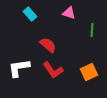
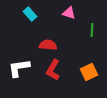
red semicircle: rotated 36 degrees counterclockwise
red L-shape: rotated 65 degrees clockwise
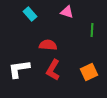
pink triangle: moved 2 px left, 1 px up
white L-shape: moved 1 px down
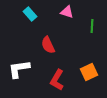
green line: moved 4 px up
red semicircle: rotated 120 degrees counterclockwise
red L-shape: moved 4 px right, 10 px down
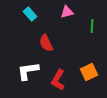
pink triangle: rotated 32 degrees counterclockwise
red semicircle: moved 2 px left, 2 px up
white L-shape: moved 9 px right, 2 px down
red L-shape: moved 1 px right
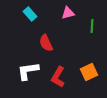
pink triangle: moved 1 px right, 1 px down
red L-shape: moved 3 px up
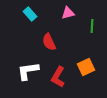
red semicircle: moved 3 px right, 1 px up
orange square: moved 3 px left, 5 px up
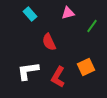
green line: rotated 32 degrees clockwise
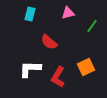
cyan rectangle: rotated 56 degrees clockwise
red semicircle: rotated 24 degrees counterclockwise
white L-shape: moved 2 px right, 2 px up; rotated 10 degrees clockwise
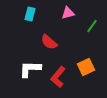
red L-shape: rotated 10 degrees clockwise
